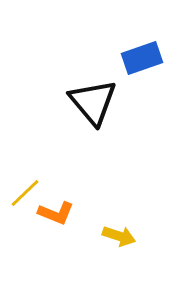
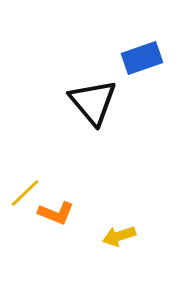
yellow arrow: rotated 144 degrees clockwise
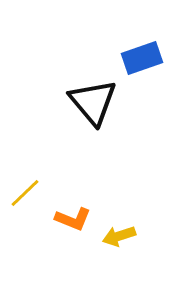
orange L-shape: moved 17 px right, 6 px down
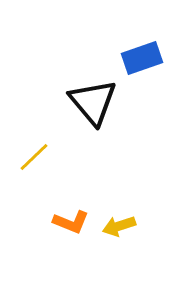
yellow line: moved 9 px right, 36 px up
orange L-shape: moved 2 px left, 3 px down
yellow arrow: moved 10 px up
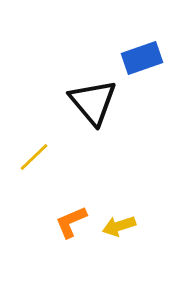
orange L-shape: rotated 135 degrees clockwise
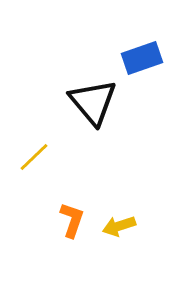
orange L-shape: moved 1 px right, 2 px up; rotated 132 degrees clockwise
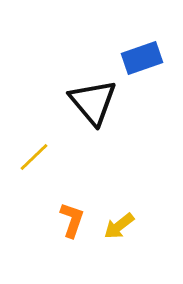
yellow arrow: rotated 20 degrees counterclockwise
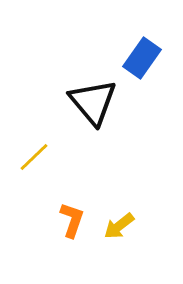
blue rectangle: rotated 36 degrees counterclockwise
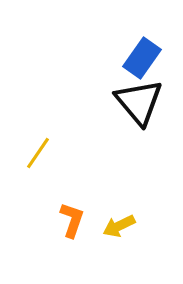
black triangle: moved 46 px right
yellow line: moved 4 px right, 4 px up; rotated 12 degrees counterclockwise
yellow arrow: rotated 12 degrees clockwise
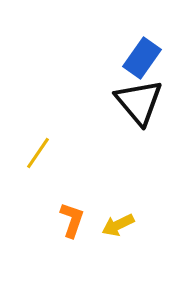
yellow arrow: moved 1 px left, 1 px up
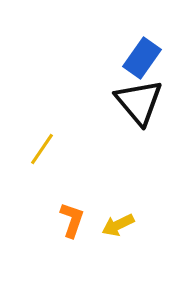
yellow line: moved 4 px right, 4 px up
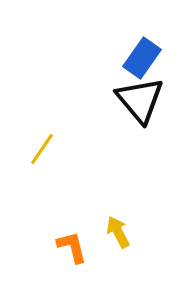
black triangle: moved 1 px right, 2 px up
orange L-shape: moved 27 px down; rotated 33 degrees counterclockwise
yellow arrow: moved 7 px down; rotated 88 degrees clockwise
